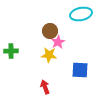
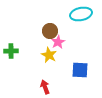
yellow star: rotated 21 degrees clockwise
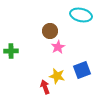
cyan ellipse: moved 1 px down; rotated 25 degrees clockwise
pink star: moved 5 px down
yellow star: moved 8 px right, 21 px down; rotated 14 degrees counterclockwise
blue square: moved 2 px right; rotated 24 degrees counterclockwise
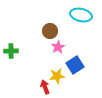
blue square: moved 7 px left, 5 px up; rotated 12 degrees counterclockwise
yellow star: rotated 21 degrees counterclockwise
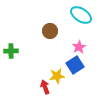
cyan ellipse: rotated 20 degrees clockwise
pink star: moved 21 px right
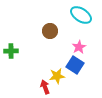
blue square: rotated 24 degrees counterclockwise
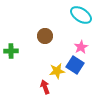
brown circle: moved 5 px left, 5 px down
pink star: moved 2 px right
yellow star: moved 5 px up
